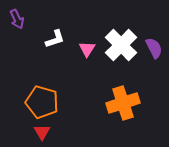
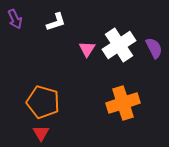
purple arrow: moved 2 px left
white L-shape: moved 1 px right, 17 px up
white cross: moved 2 px left; rotated 12 degrees clockwise
orange pentagon: moved 1 px right
red triangle: moved 1 px left, 1 px down
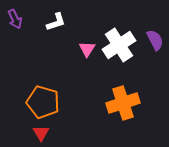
purple semicircle: moved 1 px right, 8 px up
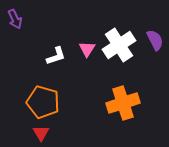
white L-shape: moved 34 px down
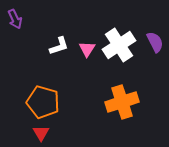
purple semicircle: moved 2 px down
white L-shape: moved 3 px right, 10 px up
orange cross: moved 1 px left, 1 px up
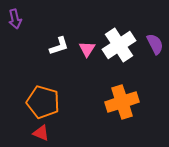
purple arrow: rotated 12 degrees clockwise
purple semicircle: moved 2 px down
red triangle: rotated 36 degrees counterclockwise
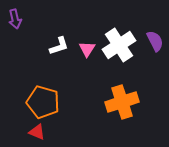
purple semicircle: moved 3 px up
red triangle: moved 4 px left, 1 px up
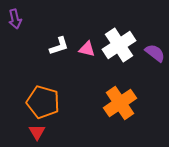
purple semicircle: moved 12 px down; rotated 25 degrees counterclockwise
pink triangle: rotated 48 degrees counterclockwise
orange cross: moved 2 px left, 1 px down; rotated 16 degrees counterclockwise
red triangle: rotated 36 degrees clockwise
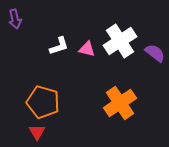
white cross: moved 1 px right, 4 px up
